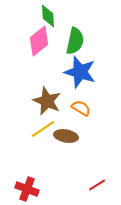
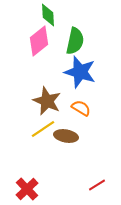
green diamond: moved 1 px up
red cross: rotated 25 degrees clockwise
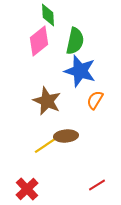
blue star: moved 1 px up
orange semicircle: moved 14 px right, 8 px up; rotated 90 degrees counterclockwise
yellow line: moved 3 px right, 16 px down
brown ellipse: rotated 15 degrees counterclockwise
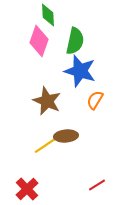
pink diamond: rotated 32 degrees counterclockwise
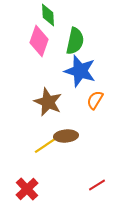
brown star: moved 1 px right, 1 px down
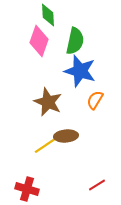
red cross: rotated 30 degrees counterclockwise
